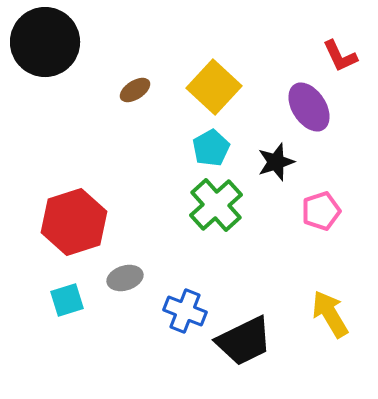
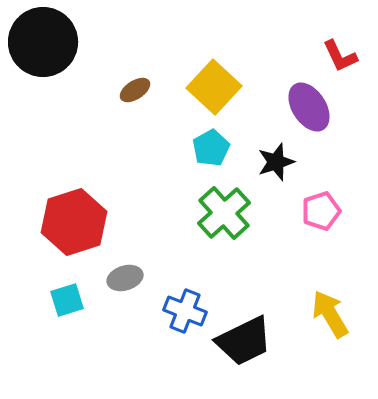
black circle: moved 2 px left
green cross: moved 8 px right, 8 px down
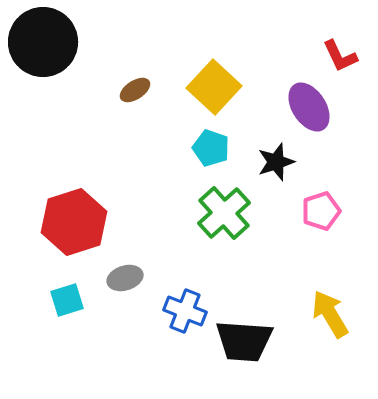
cyan pentagon: rotated 24 degrees counterclockwise
black trapezoid: rotated 30 degrees clockwise
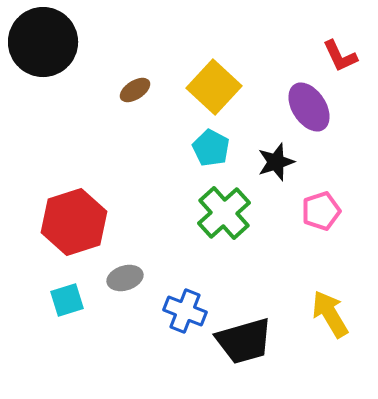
cyan pentagon: rotated 9 degrees clockwise
black trapezoid: rotated 20 degrees counterclockwise
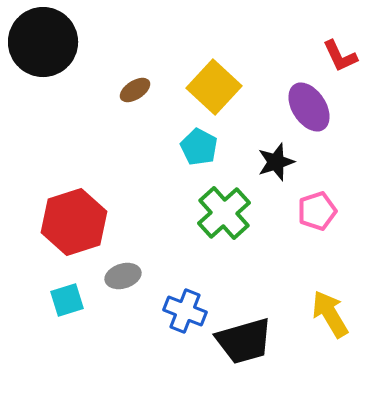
cyan pentagon: moved 12 px left, 1 px up
pink pentagon: moved 4 px left
gray ellipse: moved 2 px left, 2 px up
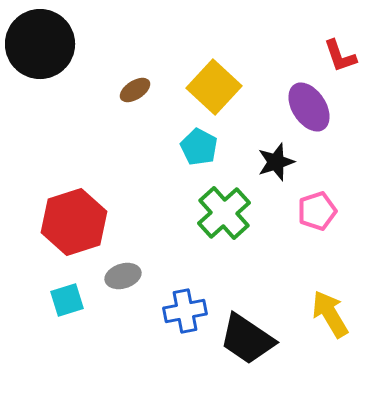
black circle: moved 3 px left, 2 px down
red L-shape: rotated 6 degrees clockwise
blue cross: rotated 33 degrees counterclockwise
black trapezoid: moved 3 px right, 2 px up; rotated 50 degrees clockwise
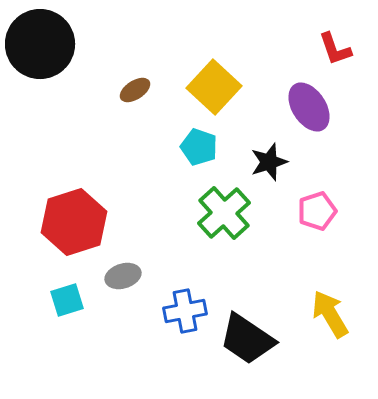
red L-shape: moved 5 px left, 7 px up
cyan pentagon: rotated 9 degrees counterclockwise
black star: moved 7 px left
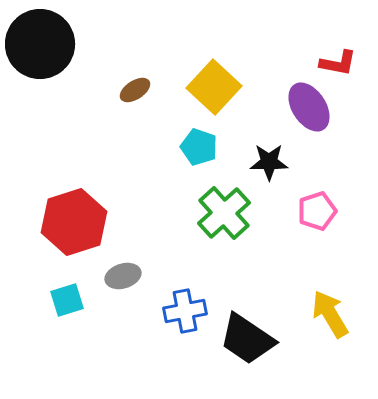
red L-shape: moved 3 px right, 14 px down; rotated 60 degrees counterclockwise
black star: rotated 18 degrees clockwise
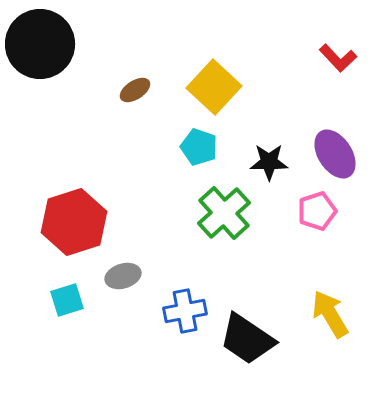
red L-shape: moved 5 px up; rotated 36 degrees clockwise
purple ellipse: moved 26 px right, 47 px down
